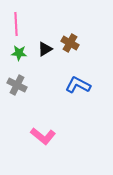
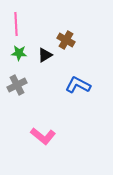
brown cross: moved 4 px left, 3 px up
black triangle: moved 6 px down
gray cross: rotated 36 degrees clockwise
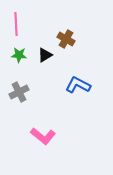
brown cross: moved 1 px up
green star: moved 2 px down
gray cross: moved 2 px right, 7 px down
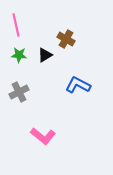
pink line: moved 1 px down; rotated 10 degrees counterclockwise
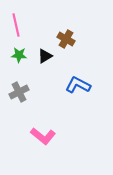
black triangle: moved 1 px down
